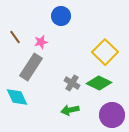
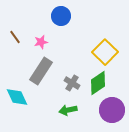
gray rectangle: moved 10 px right, 4 px down
green diamond: moved 1 px left; rotated 60 degrees counterclockwise
green arrow: moved 2 px left
purple circle: moved 5 px up
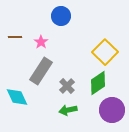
brown line: rotated 56 degrees counterclockwise
pink star: rotated 24 degrees counterclockwise
gray cross: moved 5 px left, 3 px down; rotated 14 degrees clockwise
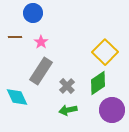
blue circle: moved 28 px left, 3 px up
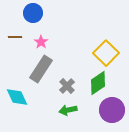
yellow square: moved 1 px right, 1 px down
gray rectangle: moved 2 px up
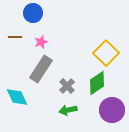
pink star: rotated 16 degrees clockwise
green diamond: moved 1 px left
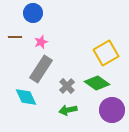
yellow square: rotated 15 degrees clockwise
green diamond: rotated 70 degrees clockwise
cyan diamond: moved 9 px right
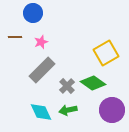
gray rectangle: moved 1 px right, 1 px down; rotated 12 degrees clockwise
green diamond: moved 4 px left
cyan diamond: moved 15 px right, 15 px down
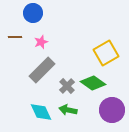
green arrow: rotated 24 degrees clockwise
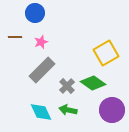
blue circle: moved 2 px right
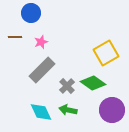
blue circle: moved 4 px left
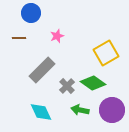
brown line: moved 4 px right, 1 px down
pink star: moved 16 px right, 6 px up
green arrow: moved 12 px right
